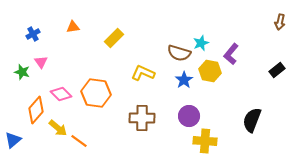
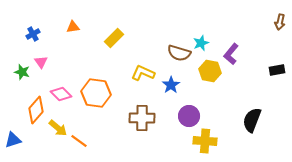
black rectangle: rotated 28 degrees clockwise
blue star: moved 13 px left, 5 px down
blue triangle: rotated 24 degrees clockwise
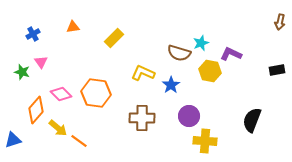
purple L-shape: rotated 75 degrees clockwise
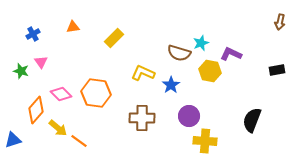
green star: moved 1 px left, 1 px up
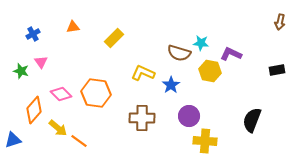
cyan star: rotated 28 degrees clockwise
orange diamond: moved 2 px left
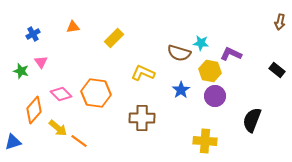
black rectangle: rotated 49 degrees clockwise
blue star: moved 10 px right, 5 px down
purple circle: moved 26 px right, 20 px up
blue triangle: moved 2 px down
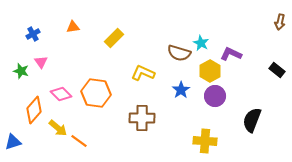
cyan star: rotated 21 degrees clockwise
yellow hexagon: rotated 20 degrees clockwise
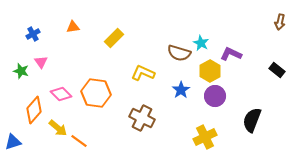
brown cross: rotated 25 degrees clockwise
yellow cross: moved 4 px up; rotated 30 degrees counterclockwise
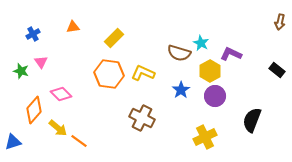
orange hexagon: moved 13 px right, 19 px up
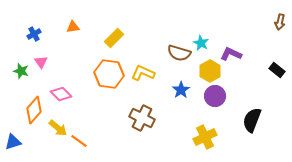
blue cross: moved 1 px right
